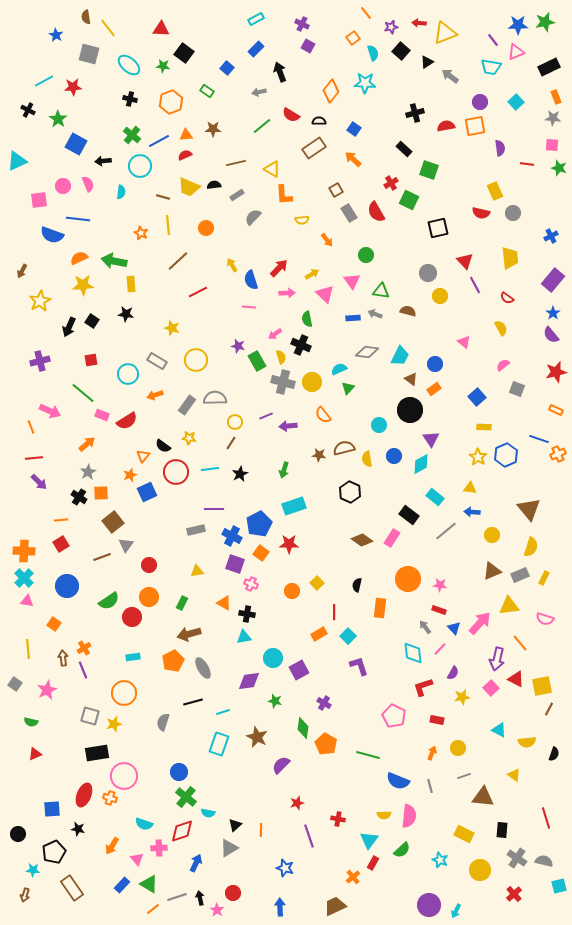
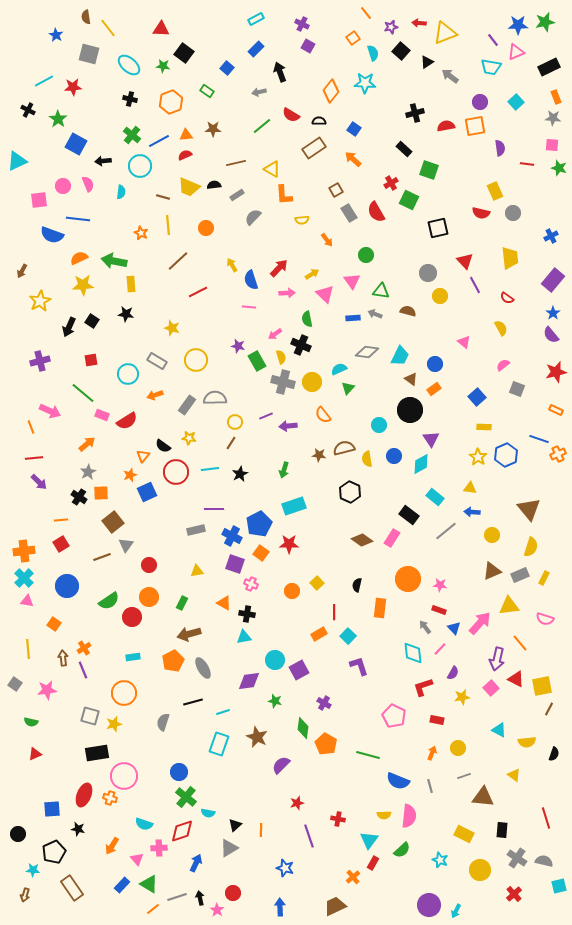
orange cross at (24, 551): rotated 10 degrees counterclockwise
cyan circle at (273, 658): moved 2 px right, 2 px down
pink star at (47, 690): rotated 18 degrees clockwise
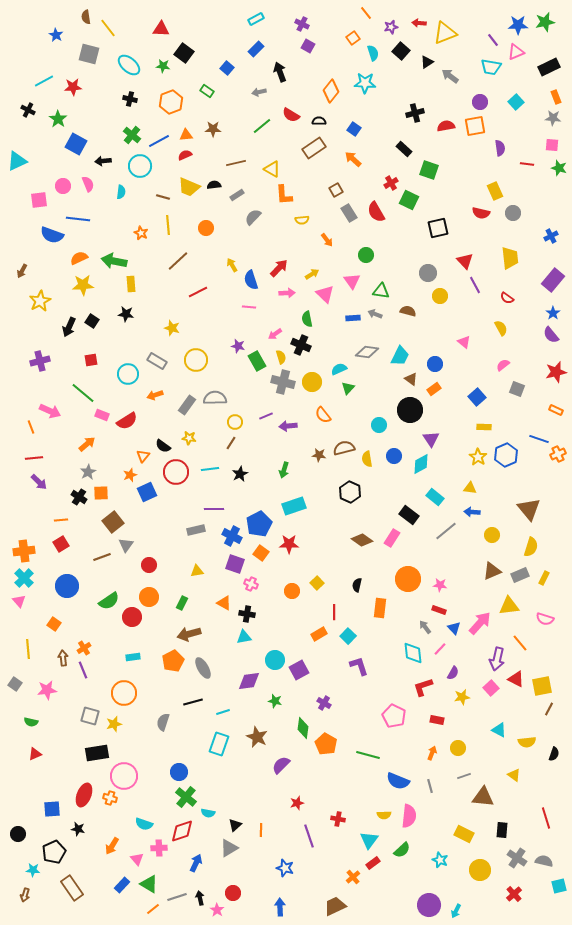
pink triangle at (27, 601): moved 8 px left; rotated 40 degrees clockwise
red rectangle at (373, 863): rotated 24 degrees clockwise
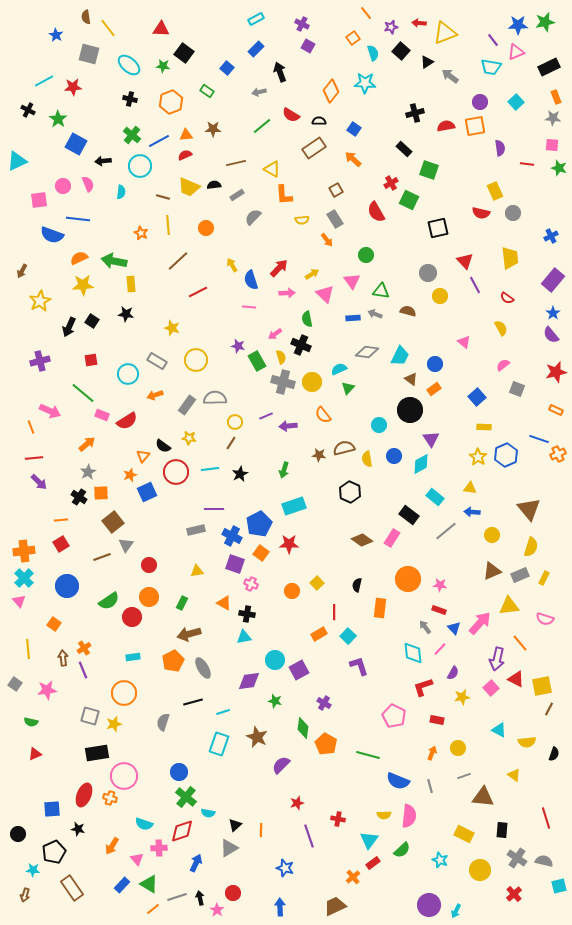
gray rectangle at (349, 213): moved 14 px left, 6 px down
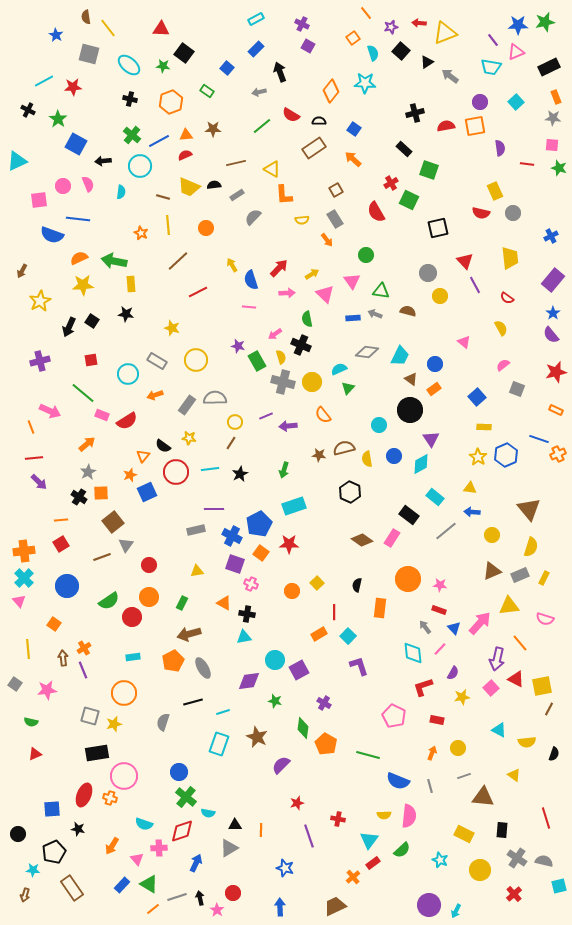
black triangle at (235, 825): rotated 40 degrees clockwise
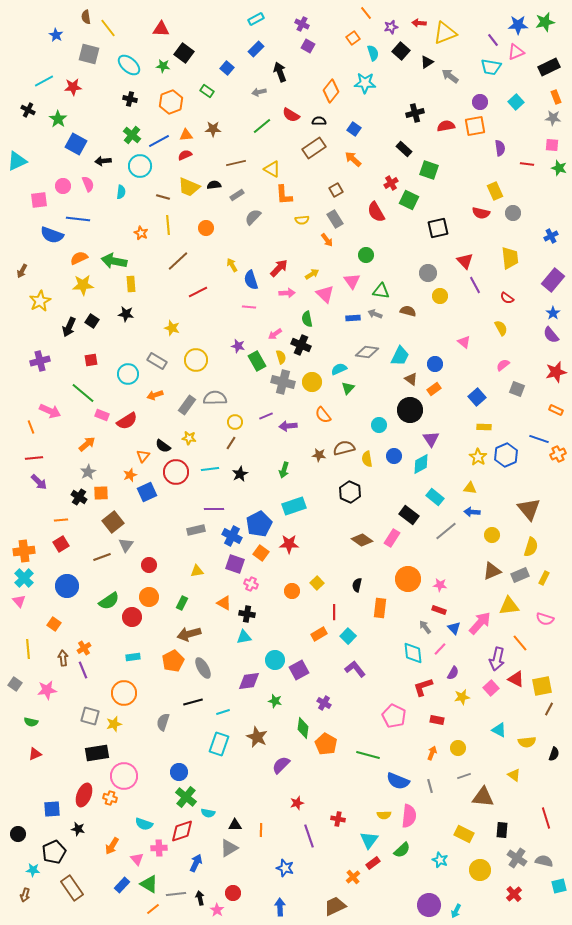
purple L-shape at (359, 666): moved 4 px left, 3 px down; rotated 20 degrees counterclockwise
gray line at (177, 897): moved 1 px left, 3 px up; rotated 12 degrees clockwise
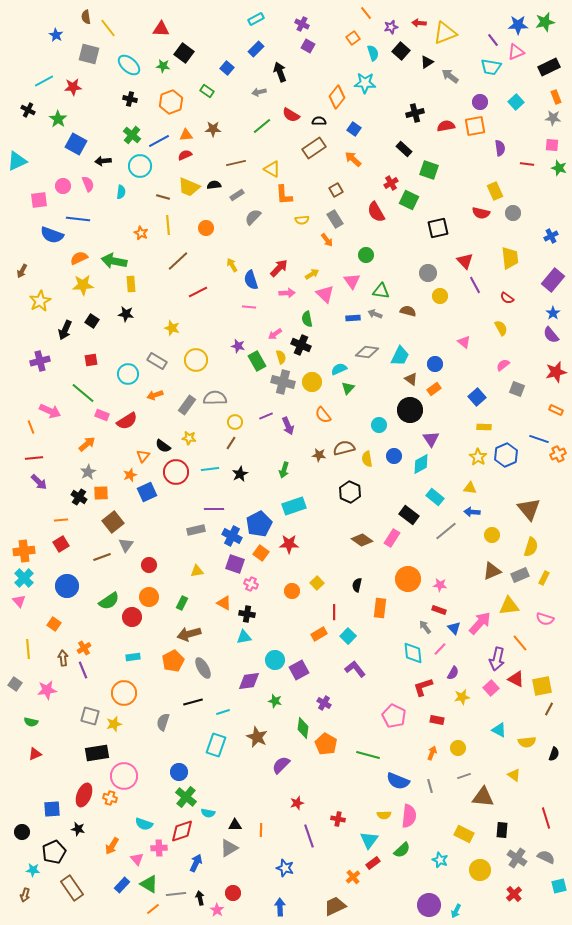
orange diamond at (331, 91): moved 6 px right, 6 px down
black arrow at (69, 327): moved 4 px left, 3 px down
purple arrow at (288, 426): rotated 108 degrees counterclockwise
cyan rectangle at (219, 744): moved 3 px left, 1 px down
black circle at (18, 834): moved 4 px right, 2 px up
gray semicircle at (544, 861): moved 2 px right, 4 px up; rotated 12 degrees clockwise
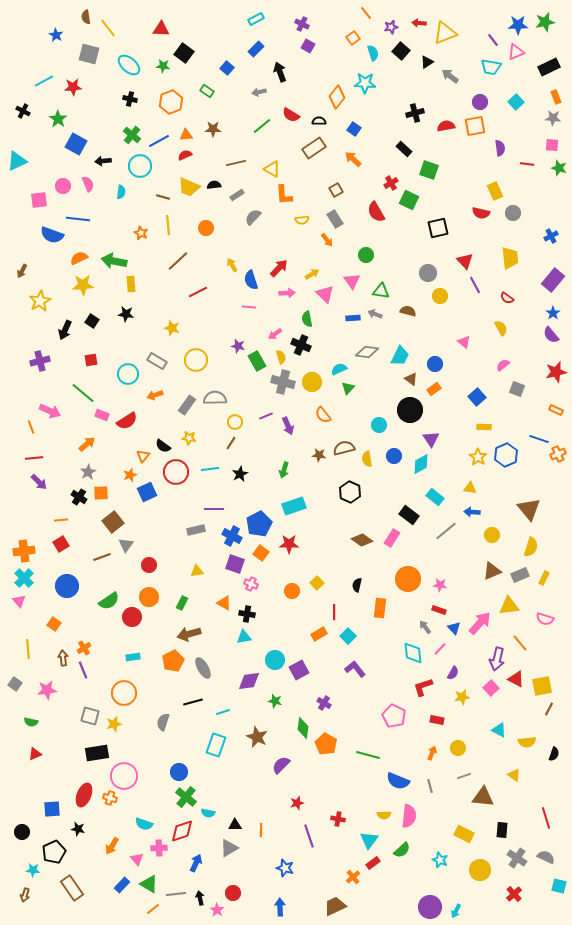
black cross at (28, 110): moved 5 px left, 1 px down
cyan square at (559, 886): rotated 28 degrees clockwise
purple circle at (429, 905): moved 1 px right, 2 px down
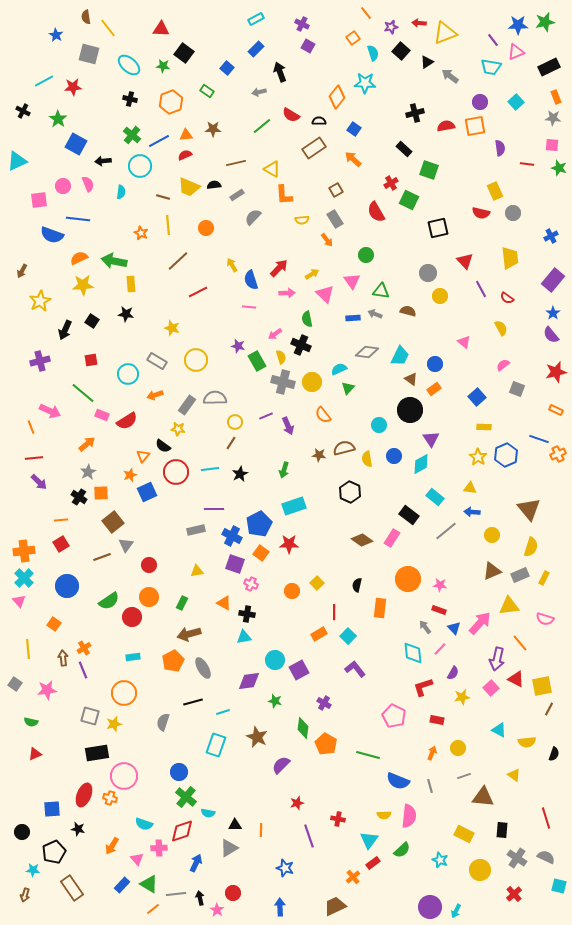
purple line at (475, 285): moved 6 px right, 4 px down
yellow star at (189, 438): moved 11 px left, 9 px up
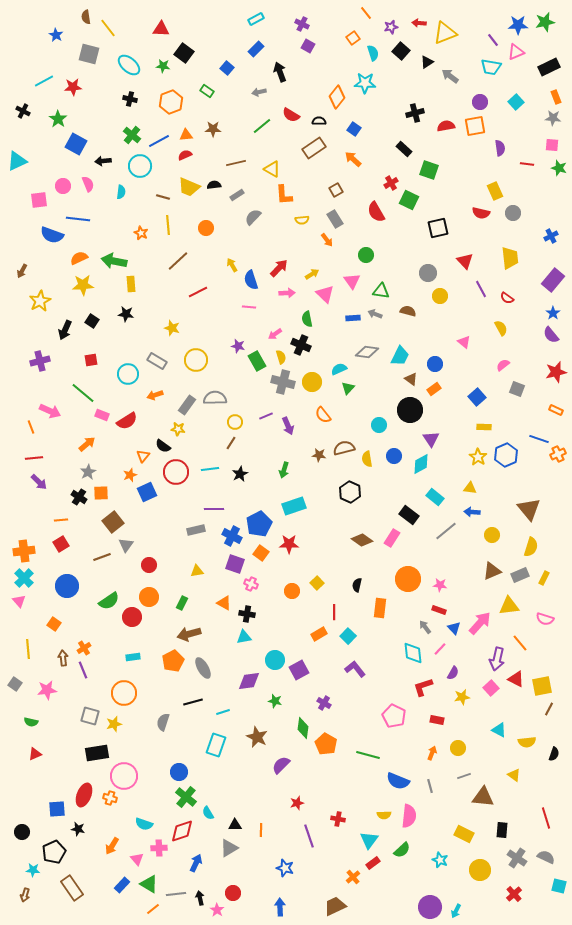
blue square at (52, 809): moved 5 px right
cyan semicircle at (208, 813): rotated 48 degrees clockwise
